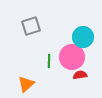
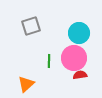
cyan circle: moved 4 px left, 4 px up
pink circle: moved 2 px right, 1 px down
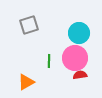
gray square: moved 2 px left, 1 px up
pink circle: moved 1 px right
orange triangle: moved 2 px up; rotated 12 degrees clockwise
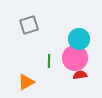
cyan circle: moved 6 px down
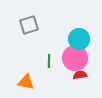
orange triangle: rotated 42 degrees clockwise
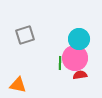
gray square: moved 4 px left, 10 px down
green line: moved 11 px right, 2 px down
orange triangle: moved 8 px left, 3 px down
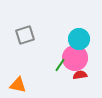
green line: moved 2 px down; rotated 32 degrees clockwise
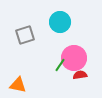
cyan circle: moved 19 px left, 17 px up
pink circle: moved 1 px left
